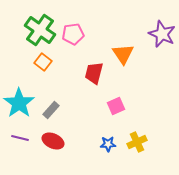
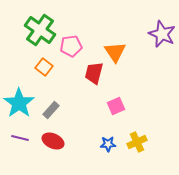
pink pentagon: moved 2 px left, 12 px down
orange triangle: moved 8 px left, 2 px up
orange square: moved 1 px right, 5 px down
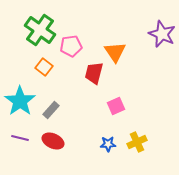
cyan star: moved 1 px right, 2 px up
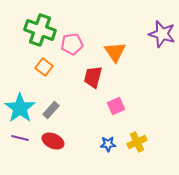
green cross: rotated 16 degrees counterclockwise
purple star: rotated 8 degrees counterclockwise
pink pentagon: moved 1 px right, 2 px up
red trapezoid: moved 1 px left, 4 px down
cyan star: moved 7 px down
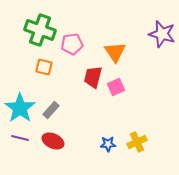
orange square: rotated 24 degrees counterclockwise
pink square: moved 19 px up
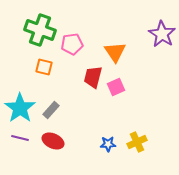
purple star: rotated 16 degrees clockwise
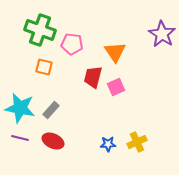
pink pentagon: rotated 15 degrees clockwise
cyan star: rotated 24 degrees counterclockwise
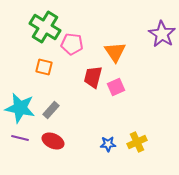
green cross: moved 5 px right, 3 px up; rotated 12 degrees clockwise
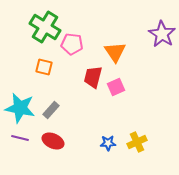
blue star: moved 1 px up
